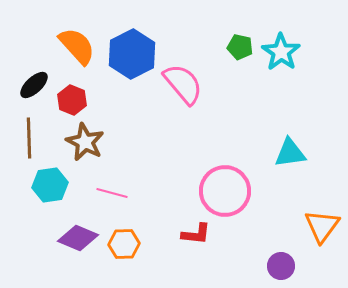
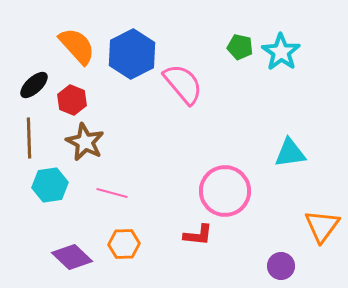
red L-shape: moved 2 px right, 1 px down
purple diamond: moved 6 px left, 19 px down; rotated 21 degrees clockwise
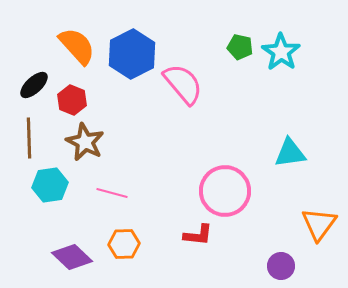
orange triangle: moved 3 px left, 2 px up
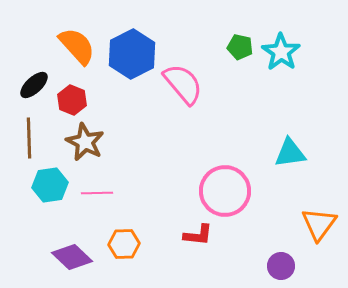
pink line: moved 15 px left; rotated 16 degrees counterclockwise
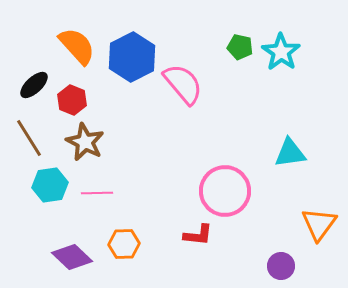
blue hexagon: moved 3 px down
brown line: rotated 30 degrees counterclockwise
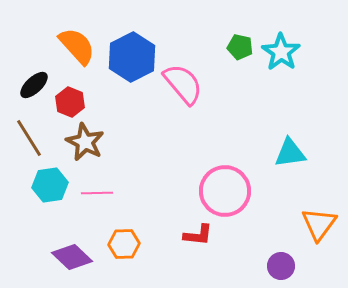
red hexagon: moved 2 px left, 2 px down
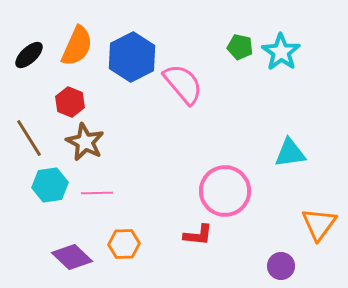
orange semicircle: rotated 66 degrees clockwise
black ellipse: moved 5 px left, 30 px up
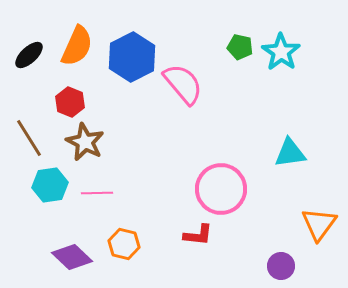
pink circle: moved 4 px left, 2 px up
orange hexagon: rotated 16 degrees clockwise
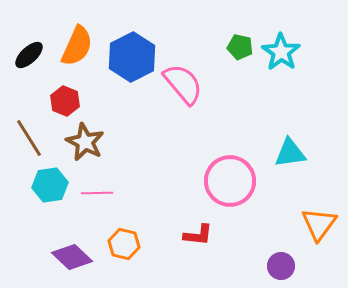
red hexagon: moved 5 px left, 1 px up
pink circle: moved 9 px right, 8 px up
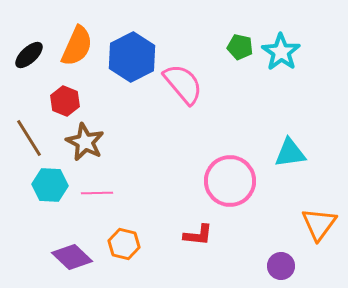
cyan hexagon: rotated 12 degrees clockwise
